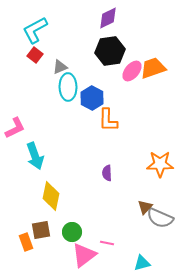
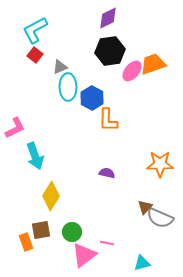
orange trapezoid: moved 4 px up
purple semicircle: rotated 105 degrees clockwise
yellow diamond: rotated 20 degrees clockwise
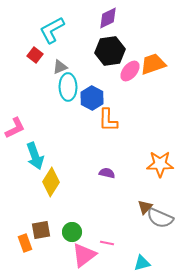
cyan L-shape: moved 17 px right
pink ellipse: moved 2 px left
yellow diamond: moved 14 px up
orange rectangle: moved 1 px left, 1 px down
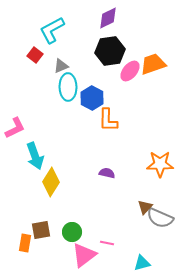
gray triangle: moved 1 px right, 1 px up
orange rectangle: rotated 30 degrees clockwise
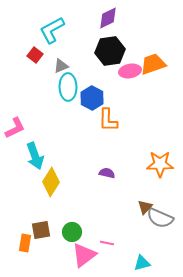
pink ellipse: rotated 40 degrees clockwise
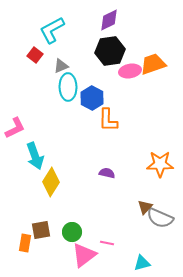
purple diamond: moved 1 px right, 2 px down
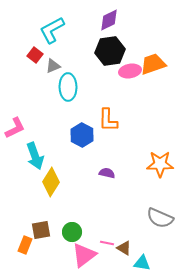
gray triangle: moved 8 px left
blue hexagon: moved 10 px left, 37 px down
brown triangle: moved 21 px left, 41 px down; rotated 42 degrees counterclockwise
orange rectangle: moved 2 px down; rotated 12 degrees clockwise
cyan triangle: rotated 24 degrees clockwise
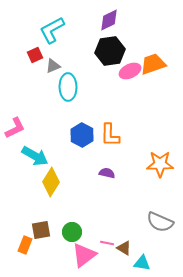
red square: rotated 28 degrees clockwise
pink ellipse: rotated 15 degrees counterclockwise
orange L-shape: moved 2 px right, 15 px down
cyan arrow: rotated 40 degrees counterclockwise
gray semicircle: moved 4 px down
